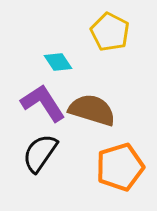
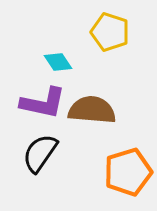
yellow pentagon: rotated 9 degrees counterclockwise
purple L-shape: rotated 135 degrees clockwise
brown semicircle: rotated 12 degrees counterclockwise
orange pentagon: moved 8 px right, 5 px down
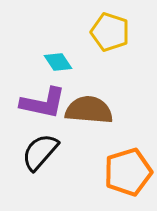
brown semicircle: moved 3 px left
black semicircle: moved 1 px up; rotated 6 degrees clockwise
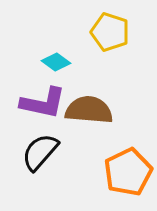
cyan diamond: moved 2 px left; rotated 20 degrees counterclockwise
orange pentagon: rotated 9 degrees counterclockwise
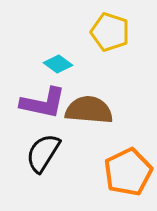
cyan diamond: moved 2 px right, 2 px down
black semicircle: moved 3 px right, 1 px down; rotated 9 degrees counterclockwise
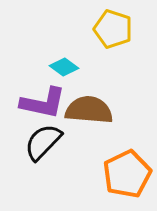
yellow pentagon: moved 3 px right, 3 px up
cyan diamond: moved 6 px right, 3 px down
black semicircle: moved 11 px up; rotated 12 degrees clockwise
orange pentagon: moved 1 px left, 2 px down
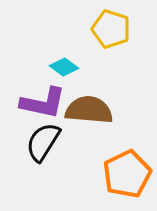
yellow pentagon: moved 2 px left
black semicircle: rotated 12 degrees counterclockwise
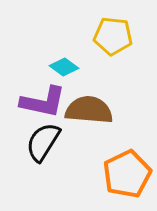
yellow pentagon: moved 2 px right, 7 px down; rotated 12 degrees counterclockwise
purple L-shape: moved 1 px up
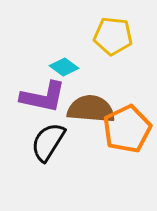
purple L-shape: moved 5 px up
brown semicircle: moved 2 px right, 1 px up
black semicircle: moved 5 px right
orange pentagon: moved 45 px up
